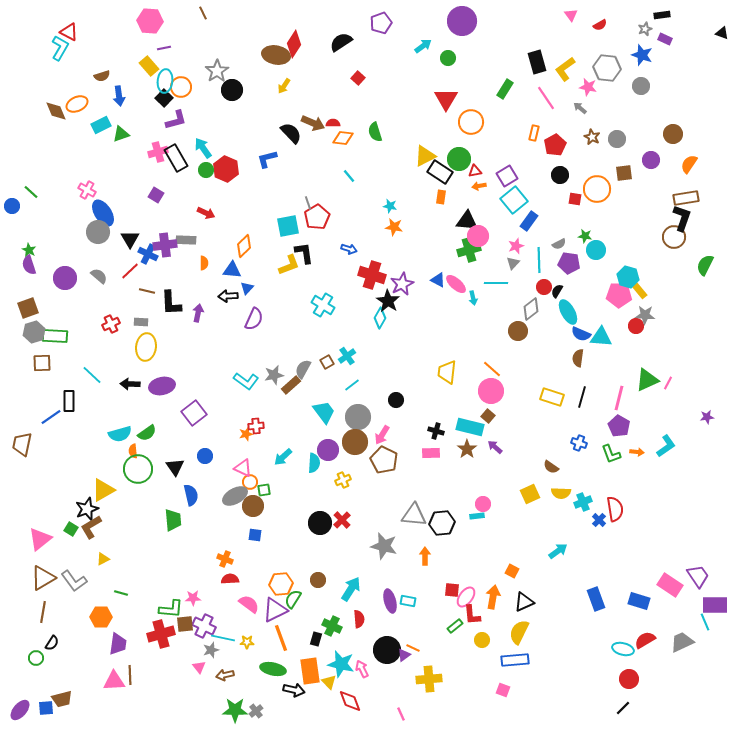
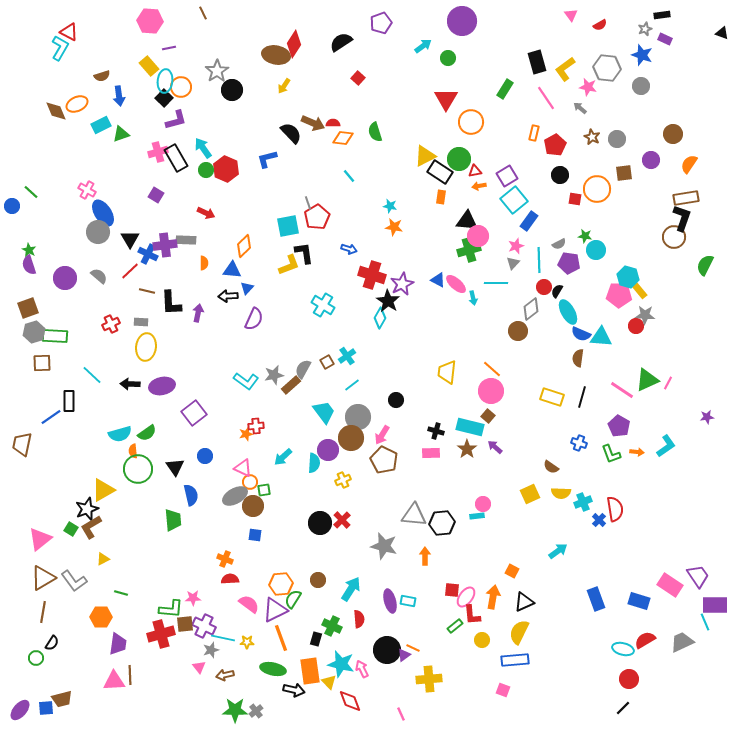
purple line at (164, 48): moved 5 px right
pink line at (619, 398): moved 3 px right, 8 px up; rotated 70 degrees counterclockwise
brown circle at (355, 442): moved 4 px left, 4 px up
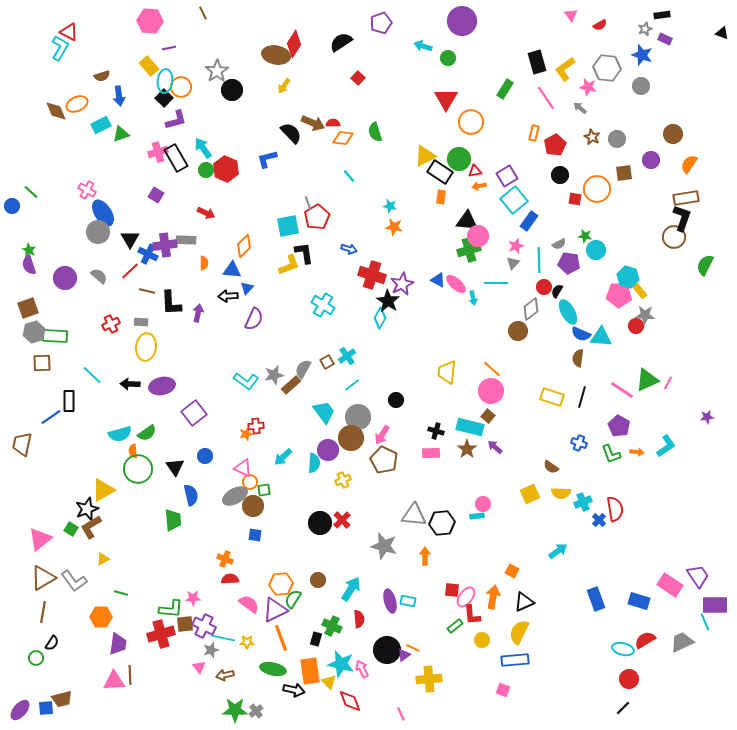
cyan arrow at (423, 46): rotated 126 degrees counterclockwise
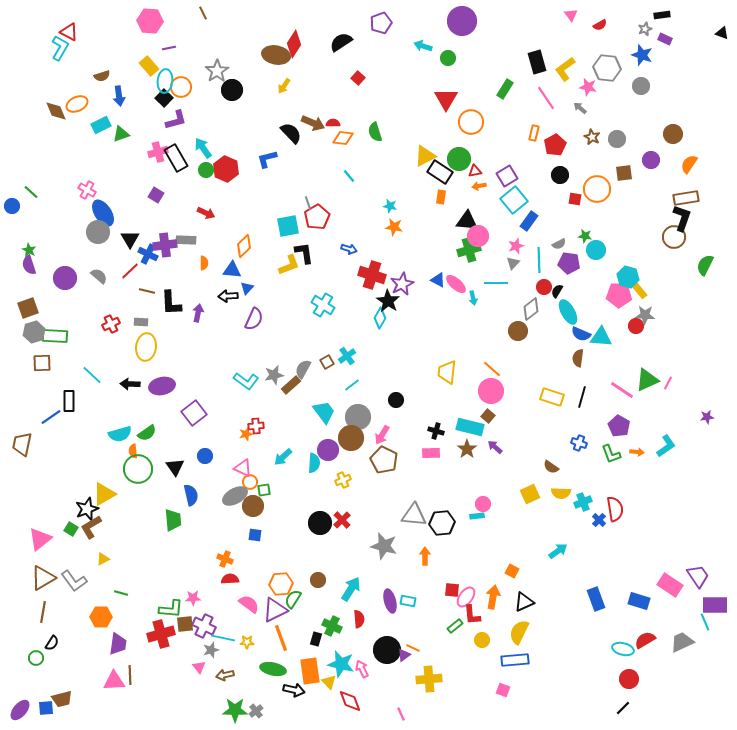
yellow triangle at (103, 490): moved 1 px right, 4 px down
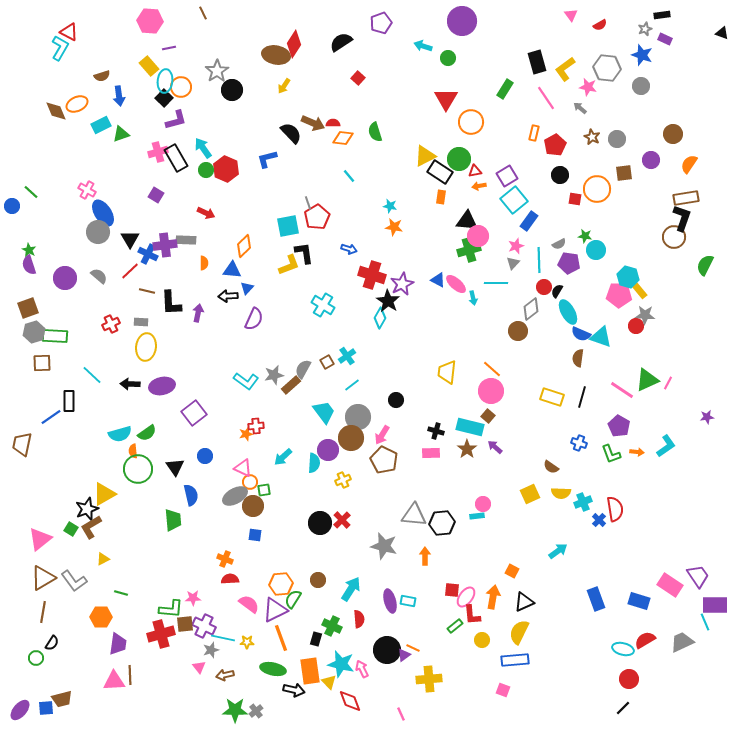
cyan triangle at (601, 337): rotated 15 degrees clockwise
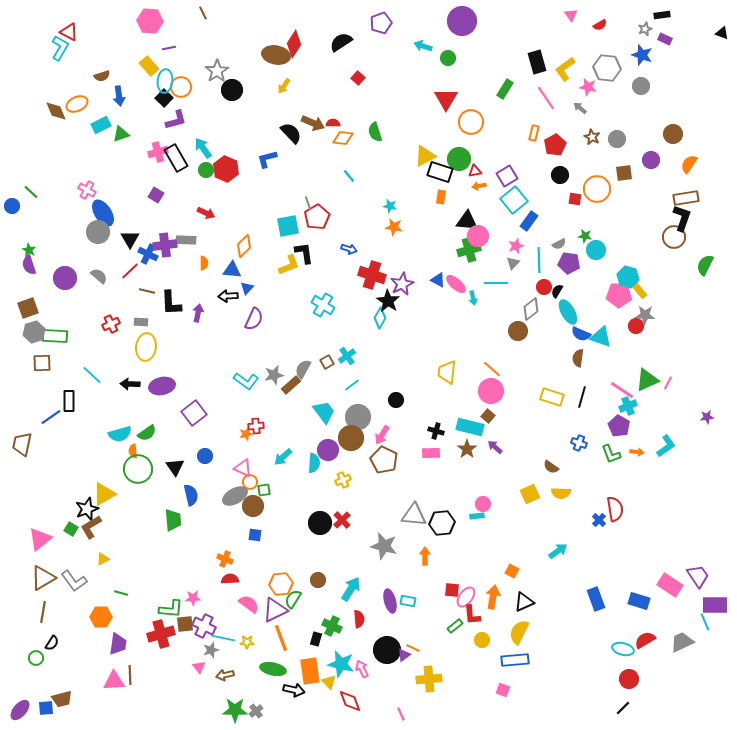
black rectangle at (440, 172): rotated 15 degrees counterclockwise
cyan cross at (583, 502): moved 45 px right, 96 px up
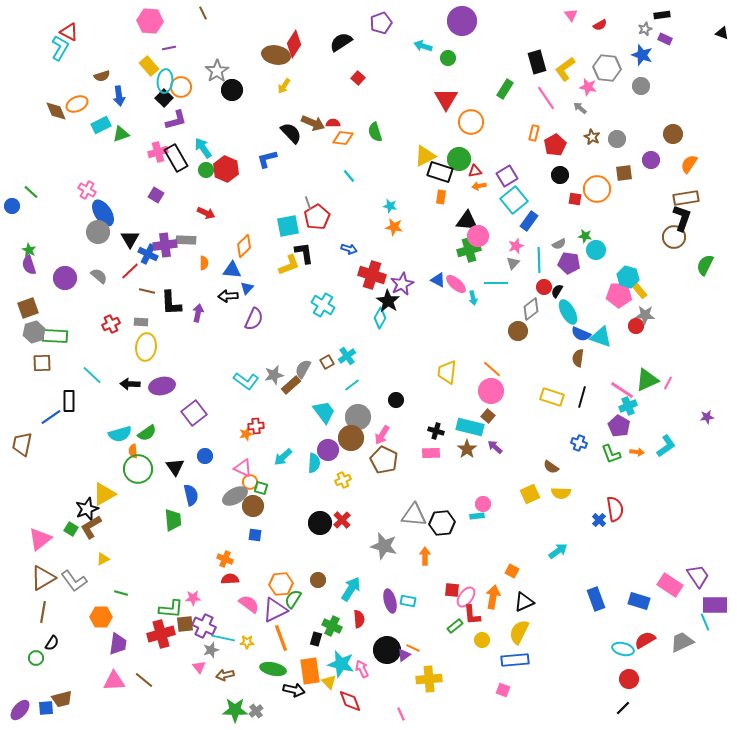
green square at (264, 490): moved 3 px left, 2 px up; rotated 24 degrees clockwise
brown line at (130, 675): moved 14 px right, 5 px down; rotated 48 degrees counterclockwise
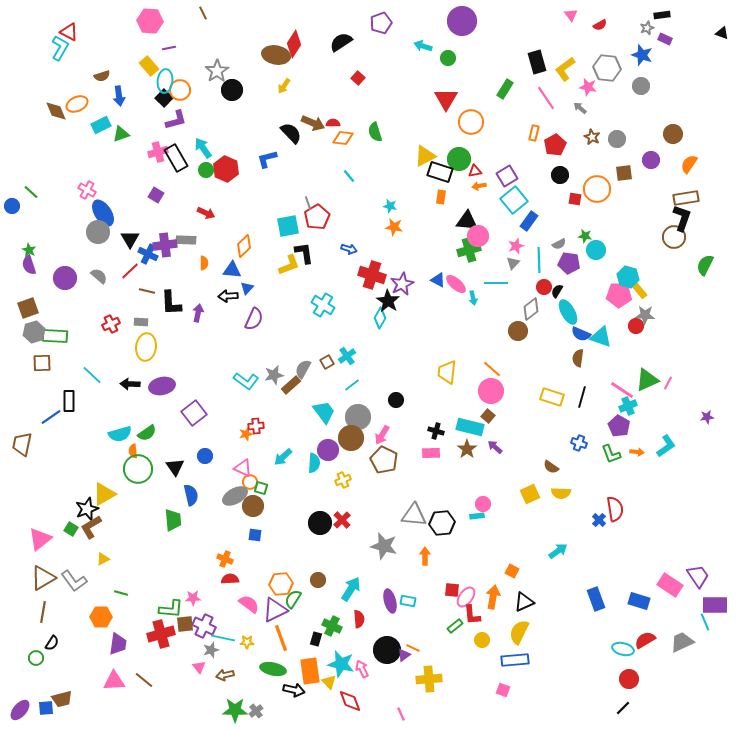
gray star at (645, 29): moved 2 px right, 1 px up
orange circle at (181, 87): moved 1 px left, 3 px down
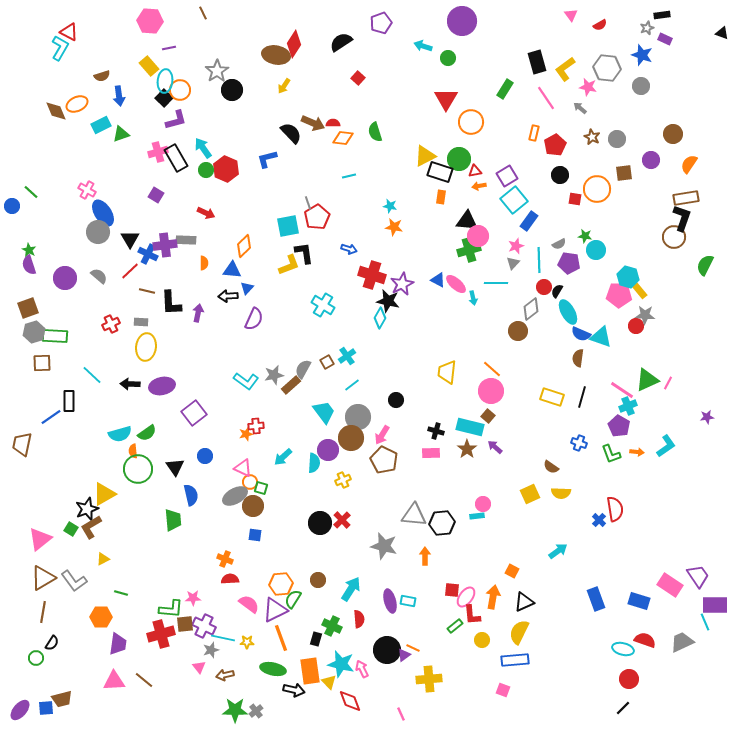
cyan line at (349, 176): rotated 64 degrees counterclockwise
black star at (388, 301): rotated 20 degrees counterclockwise
red semicircle at (645, 640): rotated 50 degrees clockwise
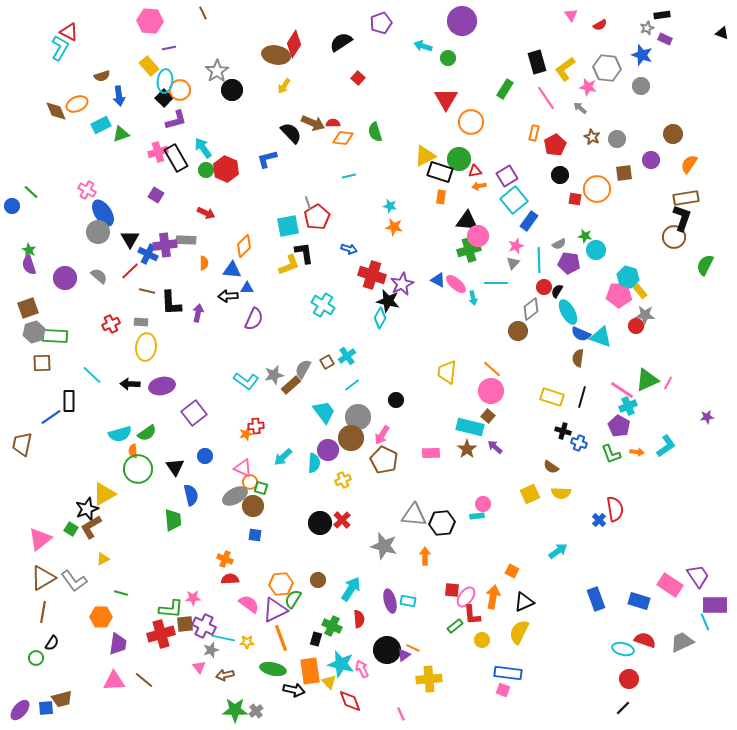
blue triangle at (247, 288): rotated 48 degrees clockwise
black cross at (436, 431): moved 127 px right
blue rectangle at (515, 660): moved 7 px left, 13 px down; rotated 12 degrees clockwise
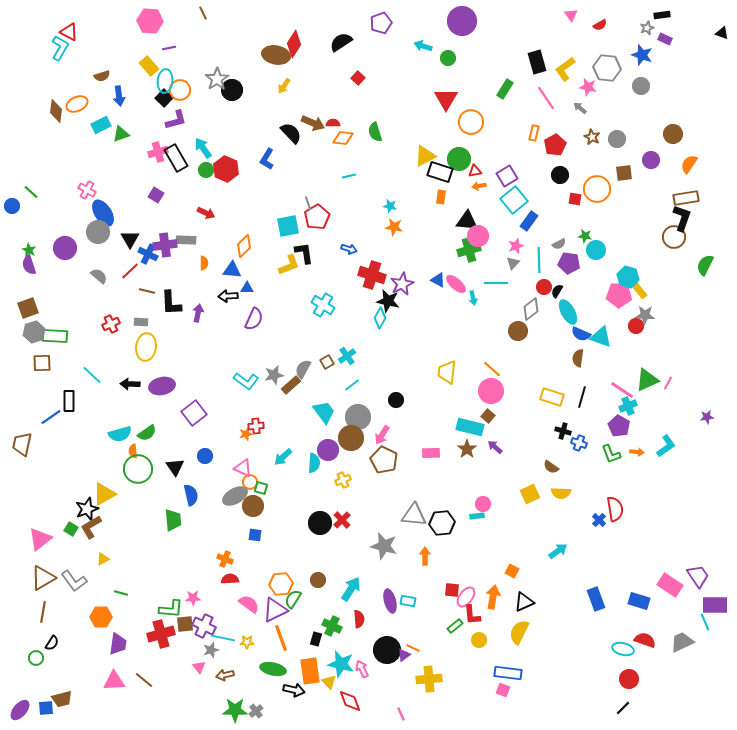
gray star at (217, 71): moved 8 px down
brown diamond at (56, 111): rotated 30 degrees clockwise
blue L-shape at (267, 159): rotated 45 degrees counterclockwise
purple circle at (65, 278): moved 30 px up
yellow circle at (482, 640): moved 3 px left
